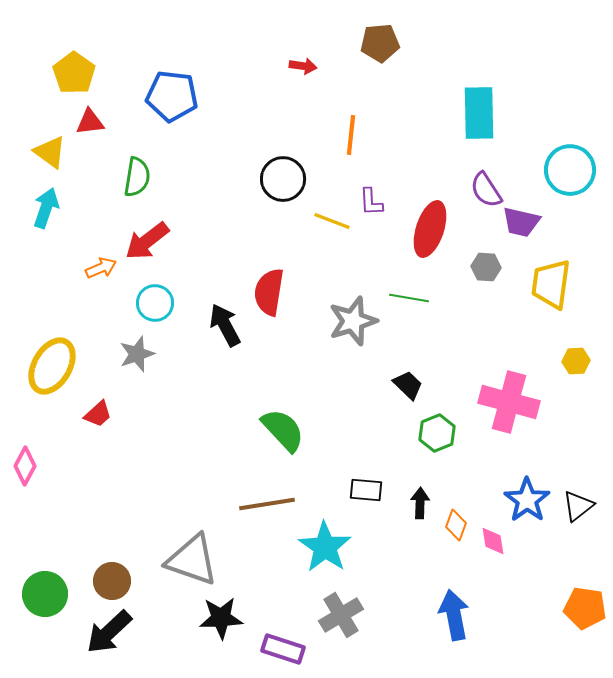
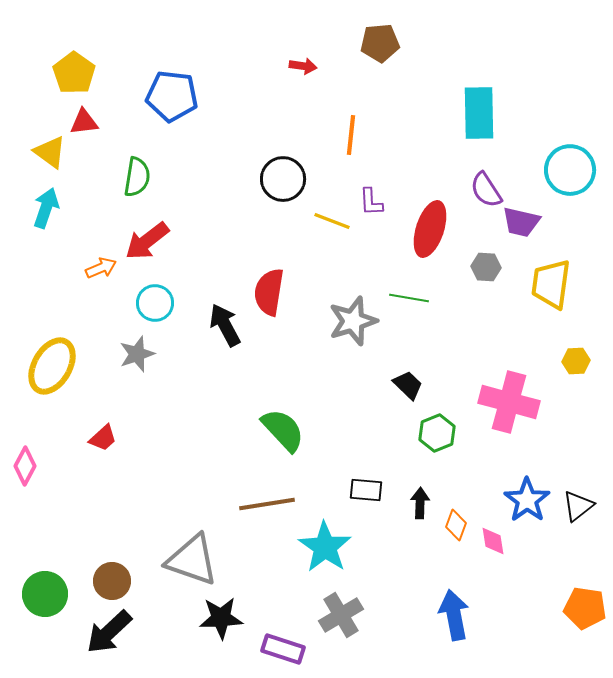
red triangle at (90, 122): moved 6 px left
red trapezoid at (98, 414): moved 5 px right, 24 px down
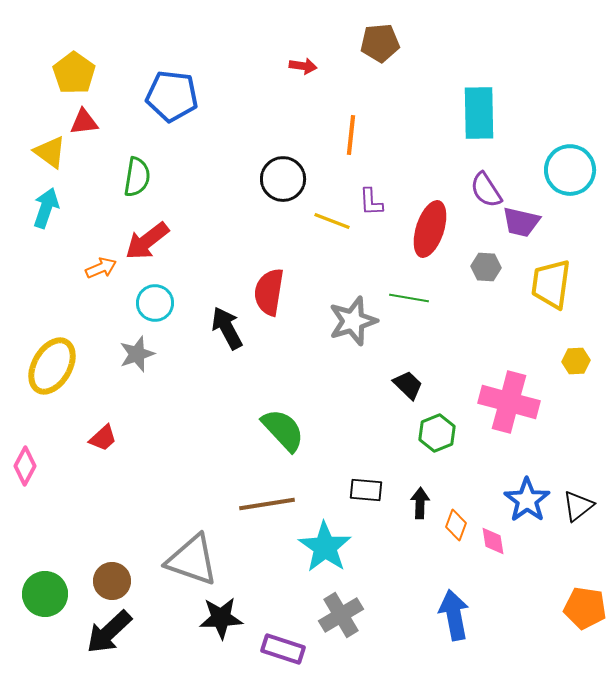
black arrow at (225, 325): moved 2 px right, 3 px down
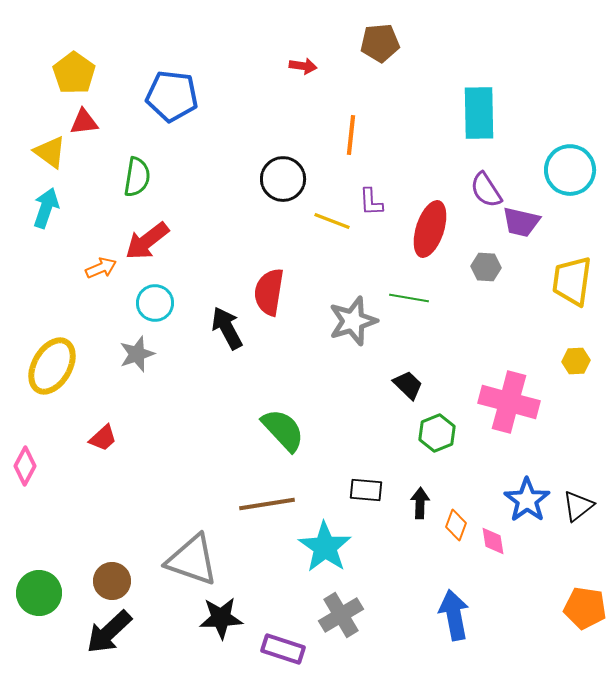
yellow trapezoid at (551, 284): moved 21 px right, 3 px up
green circle at (45, 594): moved 6 px left, 1 px up
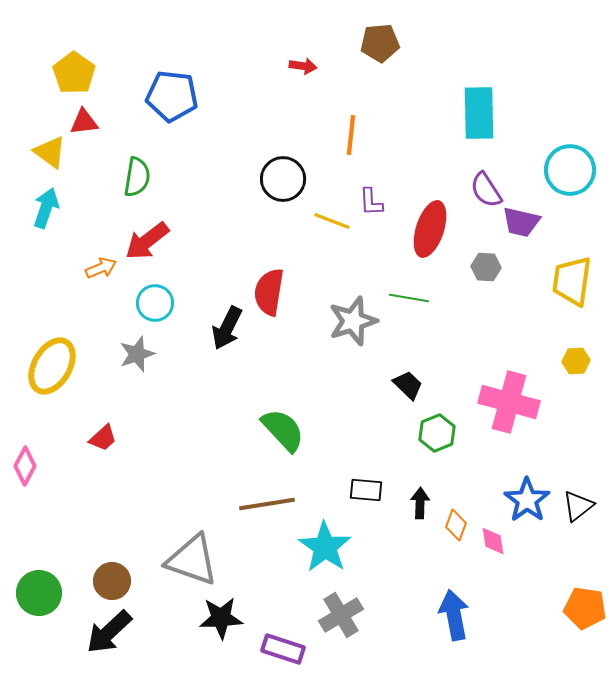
black arrow at (227, 328): rotated 126 degrees counterclockwise
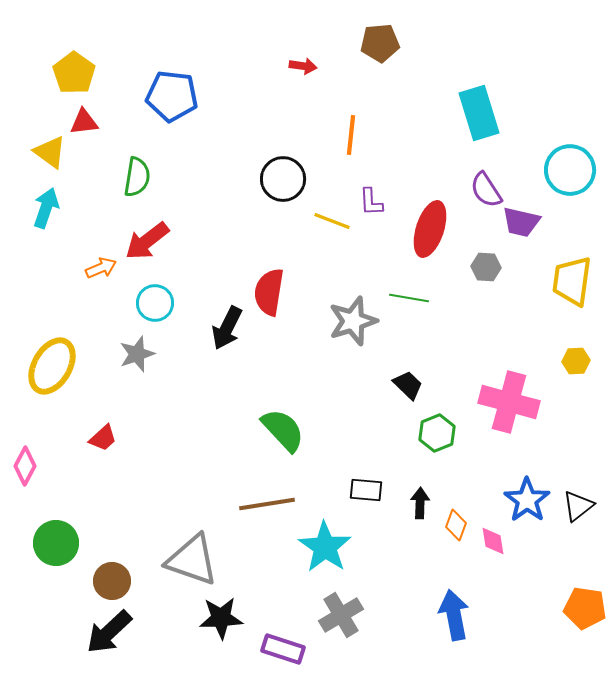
cyan rectangle at (479, 113): rotated 16 degrees counterclockwise
green circle at (39, 593): moved 17 px right, 50 px up
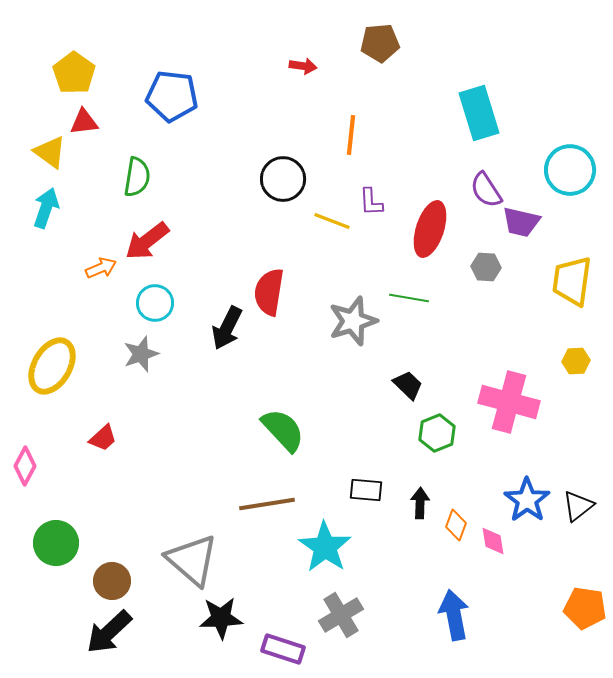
gray star at (137, 354): moved 4 px right
gray triangle at (192, 560): rotated 22 degrees clockwise
